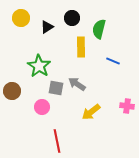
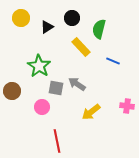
yellow rectangle: rotated 42 degrees counterclockwise
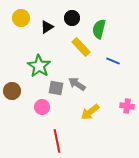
yellow arrow: moved 1 px left
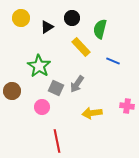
green semicircle: moved 1 px right
gray arrow: rotated 90 degrees counterclockwise
gray square: rotated 14 degrees clockwise
yellow arrow: moved 2 px right, 1 px down; rotated 30 degrees clockwise
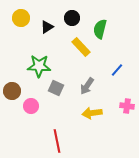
blue line: moved 4 px right, 9 px down; rotated 72 degrees counterclockwise
green star: rotated 30 degrees counterclockwise
gray arrow: moved 10 px right, 2 px down
pink circle: moved 11 px left, 1 px up
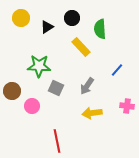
green semicircle: rotated 18 degrees counterclockwise
pink circle: moved 1 px right
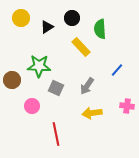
brown circle: moved 11 px up
red line: moved 1 px left, 7 px up
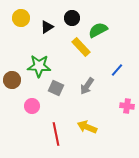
green semicircle: moved 2 px left, 1 px down; rotated 66 degrees clockwise
yellow arrow: moved 5 px left, 14 px down; rotated 30 degrees clockwise
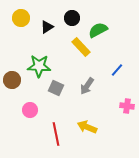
pink circle: moved 2 px left, 4 px down
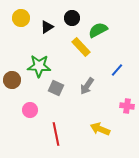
yellow arrow: moved 13 px right, 2 px down
